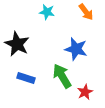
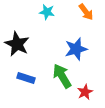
blue star: rotated 30 degrees counterclockwise
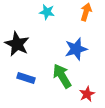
orange arrow: rotated 126 degrees counterclockwise
red star: moved 2 px right, 2 px down
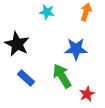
blue star: rotated 15 degrees clockwise
blue rectangle: rotated 24 degrees clockwise
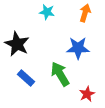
orange arrow: moved 1 px left, 1 px down
blue star: moved 2 px right, 1 px up
green arrow: moved 2 px left, 2 px up
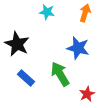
blue star: rotated 15 degrees clockwise
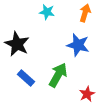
blue star: moved 3 px up
green arrow: moved 2 px left, 1 px down; rotated 60 degrees clockwise
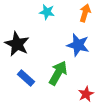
green arrow: moved 2 px up
red star: moved 1 px left
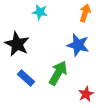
cyan star: moved 7 px left
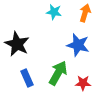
cyan star: moved 14 px right
blue rectangle: moved 1 px right; rotated 24 degrees clockwise
red star: moved 3 px left, 11 px up; rotated 28 degrees clockwise
